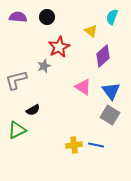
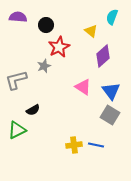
black circle: moved 1 px left, 8 px down
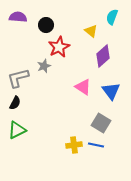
gray L-shape: moved 2 px right, 2 px up
black semicircle: moved 18 px left, 7 px up; rotated 32 degrees counterclockwise
gray square: moved 9 px left, 8 px down
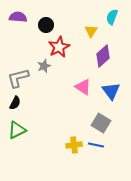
yellow triangle: rotated 24 degrees clockwise
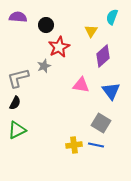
pink triangle: moved 2 px left, 2 px up; rotated 24 degrees counterclockwise
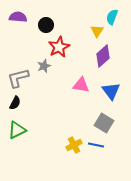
yellow triangle: moved 6 px right
gray square: moved 3 px right
yellow cross: rotated 21 degrees counterclockwise
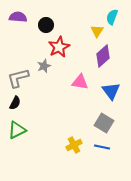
pink triangle: moved 1 px left, 3 px up
blue line: moved 6 px right, 2 px down
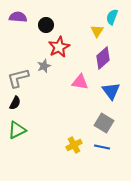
purple diamond: moved 2 px down
